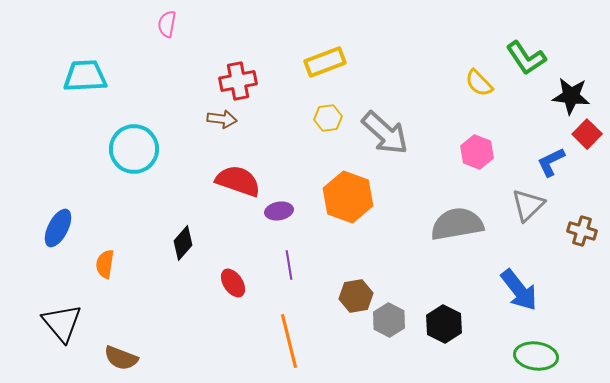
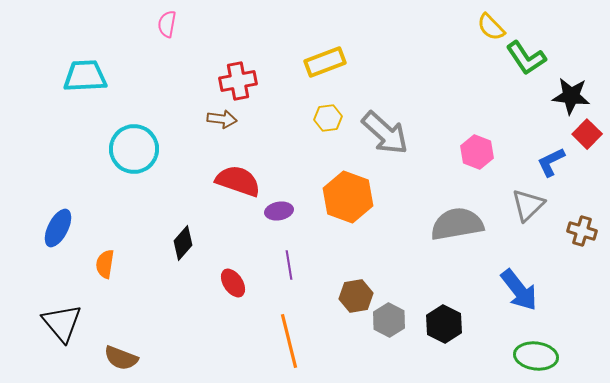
yellow semicircle: moved 12 px right, 56 px up
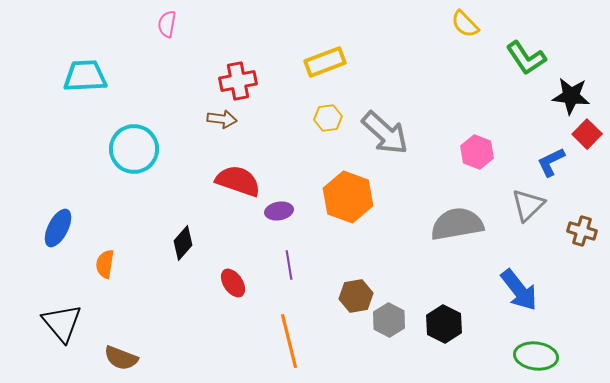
yellow semicircle: moved 26 px left, 3 px up
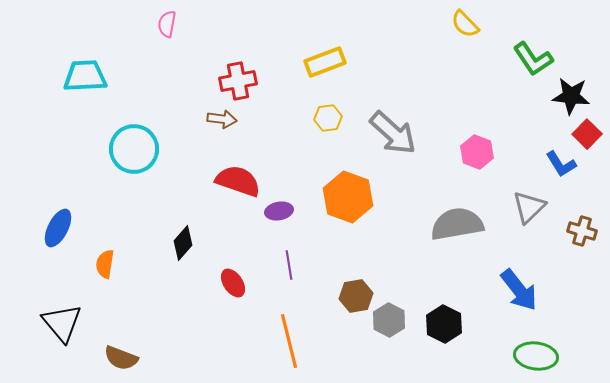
green L-shape: moved 7 px right, 1 px down
gray arrow: moved 8 px right
blue L-shape: moved 10 px right, 2 px down; rotated 96 degrees counterclockwise
gray triangle: moved 1 px right, 2 px down
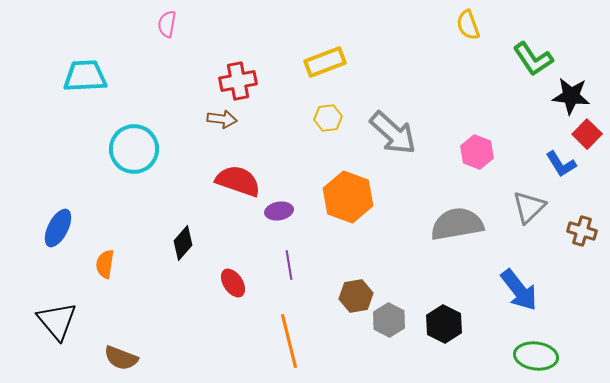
yellow semicircle: moved 3 px right, 1 px down; rotated 24 degrees clockwise
black triangle: moved 5 px left, 2 px up
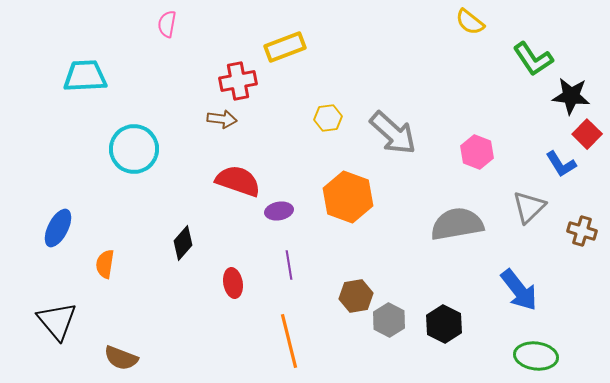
yellow semicircle: moved 2 px right, 3 px up; rotated 32 degrees counterclockwise
yellow rectangle: moved 40 px left, 15 px up
red ellipse: rotated 24 degrees clockwise
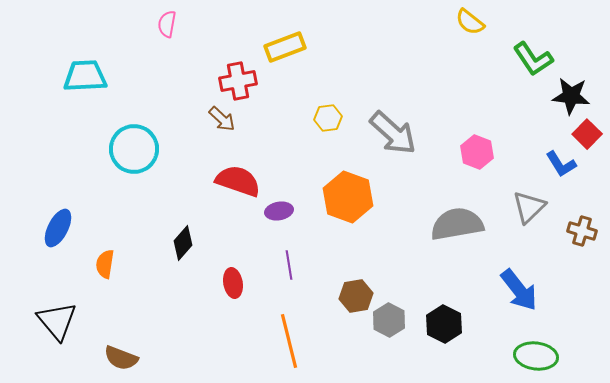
brown arrow: rotated 36 degrees clockwise
